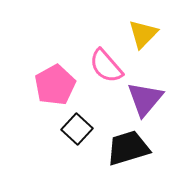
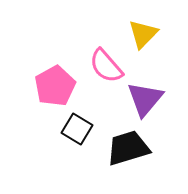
pink pentagon: moved 1 px down
black square: rotated 12 degrees counterclockwise
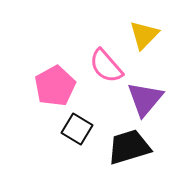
yellow triangle: moved 1 px right, 1 px down
black trapezoid: moved 1 px right, 1 px up
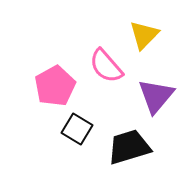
purple triangle: moved 11 px right, 3 px up
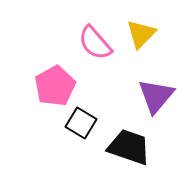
yellow triangle: moved 3 px left, 1 px up
pink semicircle: moved 11 px left, 23 px up
black square: moved 4 px right, 6 px up
black trapezoid: rotated 36 degrees clockwise
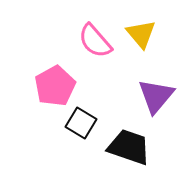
yellow triangle: rotated 24 degrees counterclockwise
pink semicircle: moved 2 px up
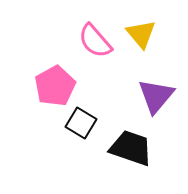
black trapezoid: moved 2 px right, 1 px down
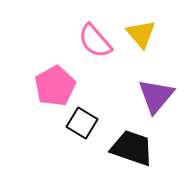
black square: moved 1 px right
black trapezoid: moved 1 px right
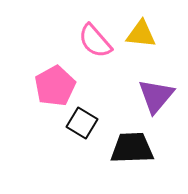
yellow triangle: rotated 44 degrees counterclockwise
black trapezoid: rotated 21 degrees counterclockwise
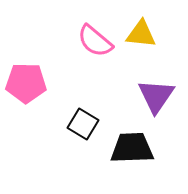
pink semicircle: rotated 9 degrees counterclockwise
pink pentagon: moved 29 px left, 3 px up; rotated 30 degrees clockwise
purple triangle: rotated 6 degrees counterclockwise
black square: moved 1 px right, 1 px down
